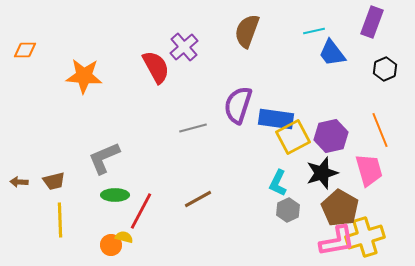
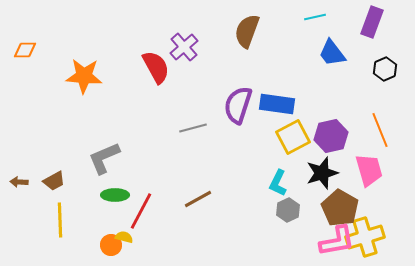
cyan line: moved 1 px right, 14 px up
blue rectangle: moved 1 px right, 15 px up
brown trapezoid: rotated 15 degrees counterclockwise
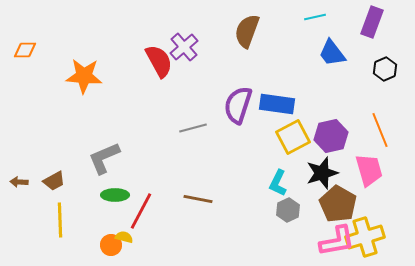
red semicircle: moved 3 px right, 6 px up
brown line: rotated 40 degrees clockwise
brown pentagon: moved 2 px left, 4 px up
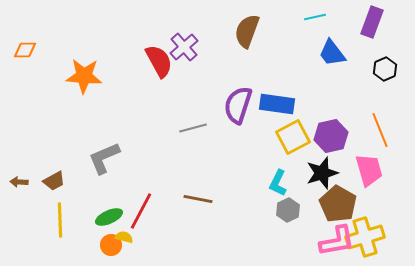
green ellipse: moved 6 px left, 22 px down; rotated 24 degrees counterclockwise
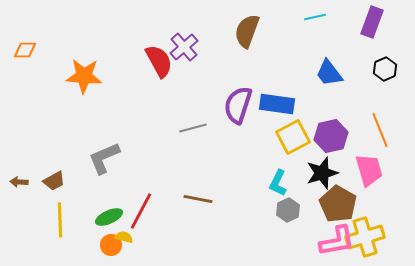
blue trapezoid: moved 3 px left, 20 px down
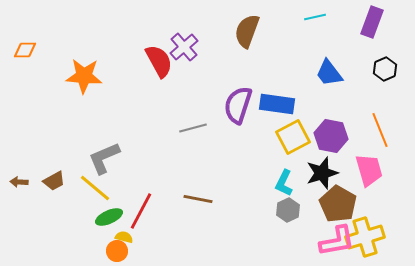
purple hexagon: rotated 24 degrees clockwise
cyan L-shape: moved 6 px right
yellow line: moved 35 px right, 32 px up; rotated 48 degrees counterclockwise
orange circle: moved 6 px right, 6 px down
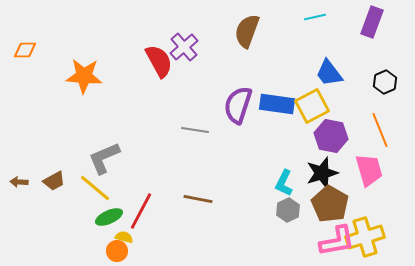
black hexagon: moved 13 px down
gray line: moved 2 px right, 2 px down; rotated 24 degrees clockwise
yellow square: moved 19 px right, 31 px up
brown pentagon: moved 8 px left
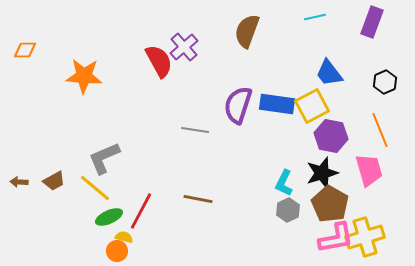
pink L-shape: moved 1 px left, 3 px up
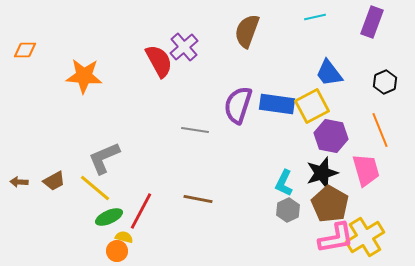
pink trapezoid: moved 3 px left
yellow cross: rotated 15 degrees counterclockwise
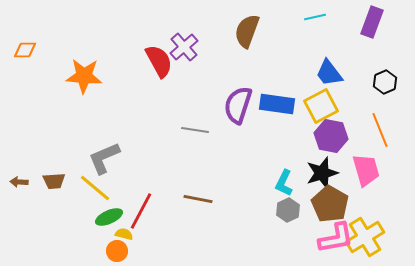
yellow square: moved 9 px right
brown trapezoid: rotated 25 degrees clockwise
yellow semicircle: moved 3 px up
